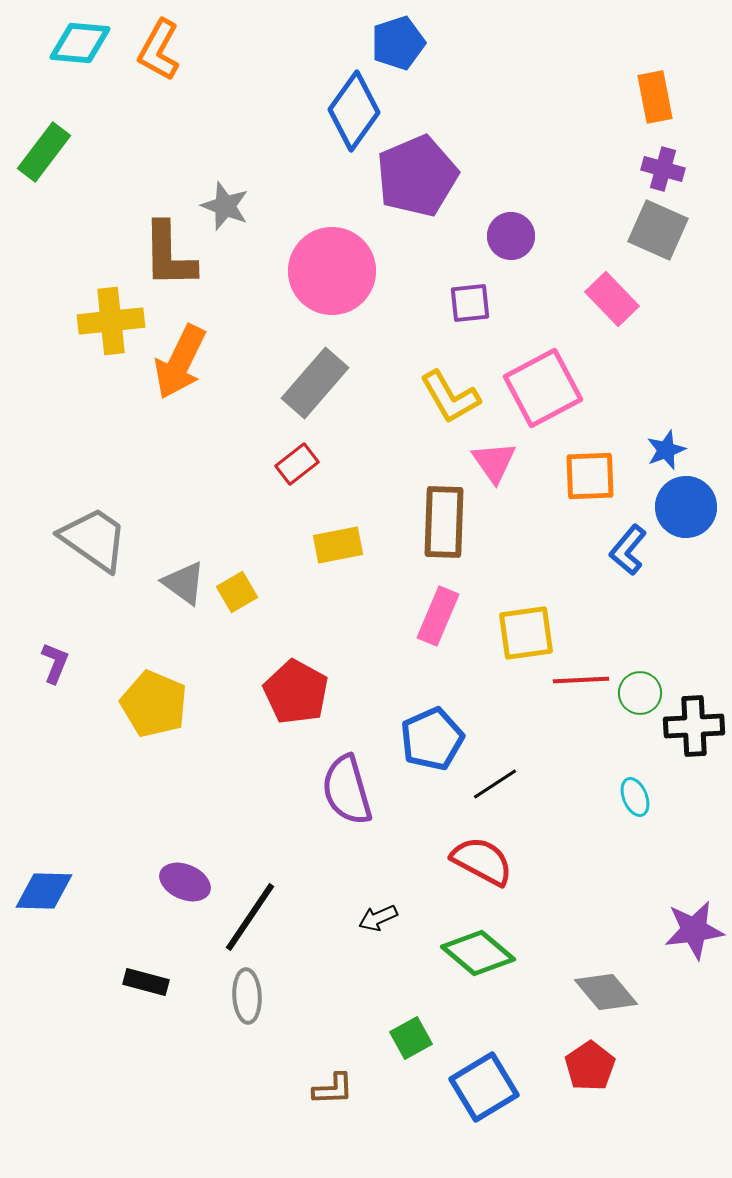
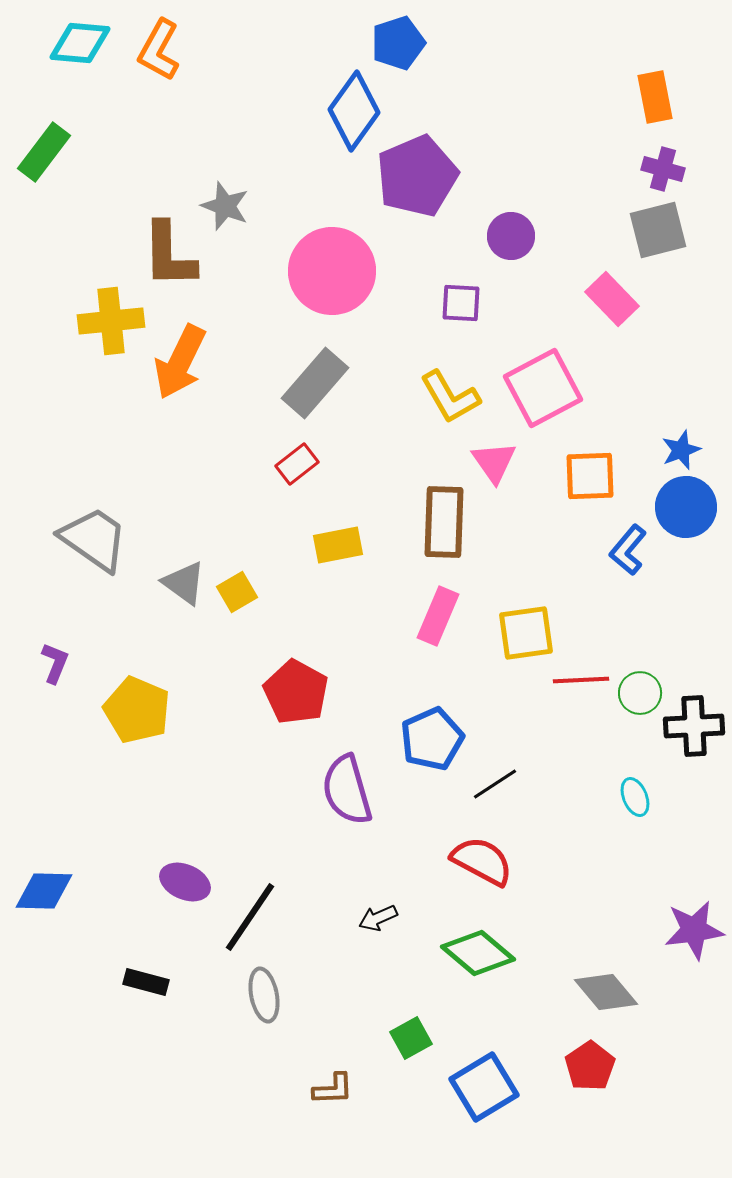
gray square at (658, 230): rotated 38 degrees counterclockwise
purple square at (470, 303): moved 9 px left; rotated 9 degrees clockwise
blue star at (666, 450): moved 15 px right
yellow pentagon at (154, 704): moved 17 px left, 6 px down
gray ellipse at (247, 996): moved 17 px right, 1 px up; rotated 8 degrees counterclockwise
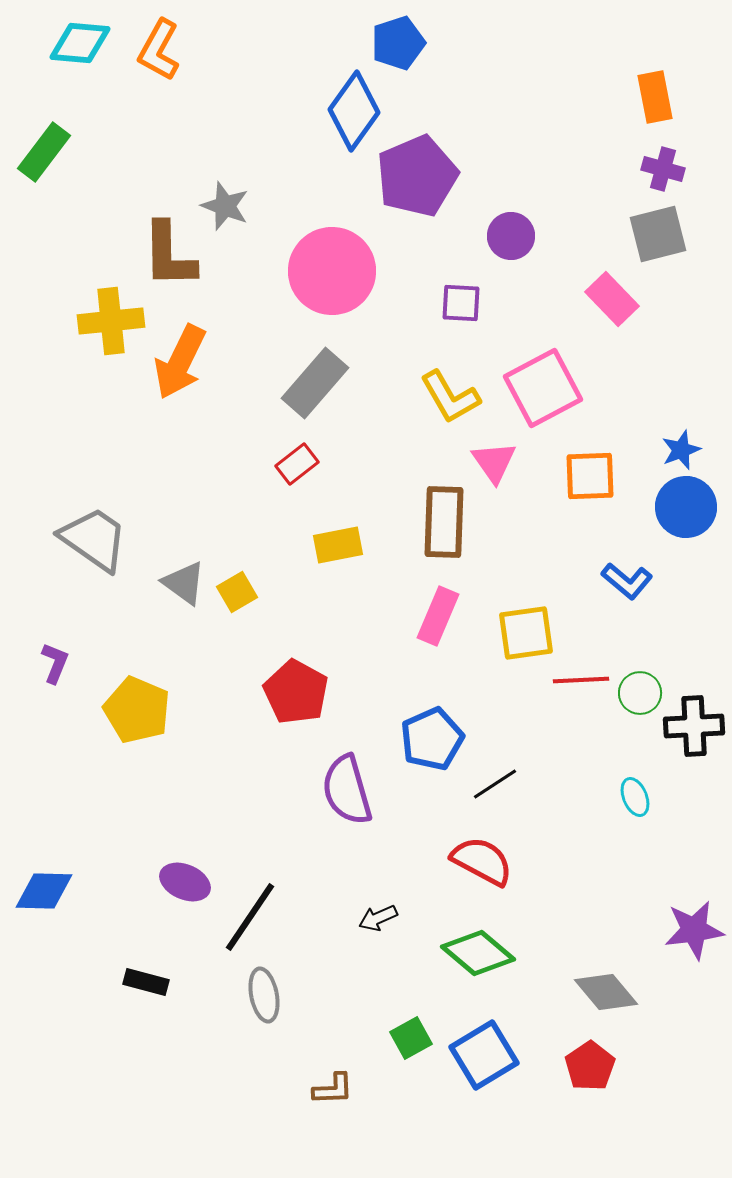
gray square at (658, 230): moved 4 px down
blue L-shape at (628, 550): moved 1 px left, 31 px down; rotated 90 degrees counterclockwise
blue square at (484, 1087): moved 32 px up
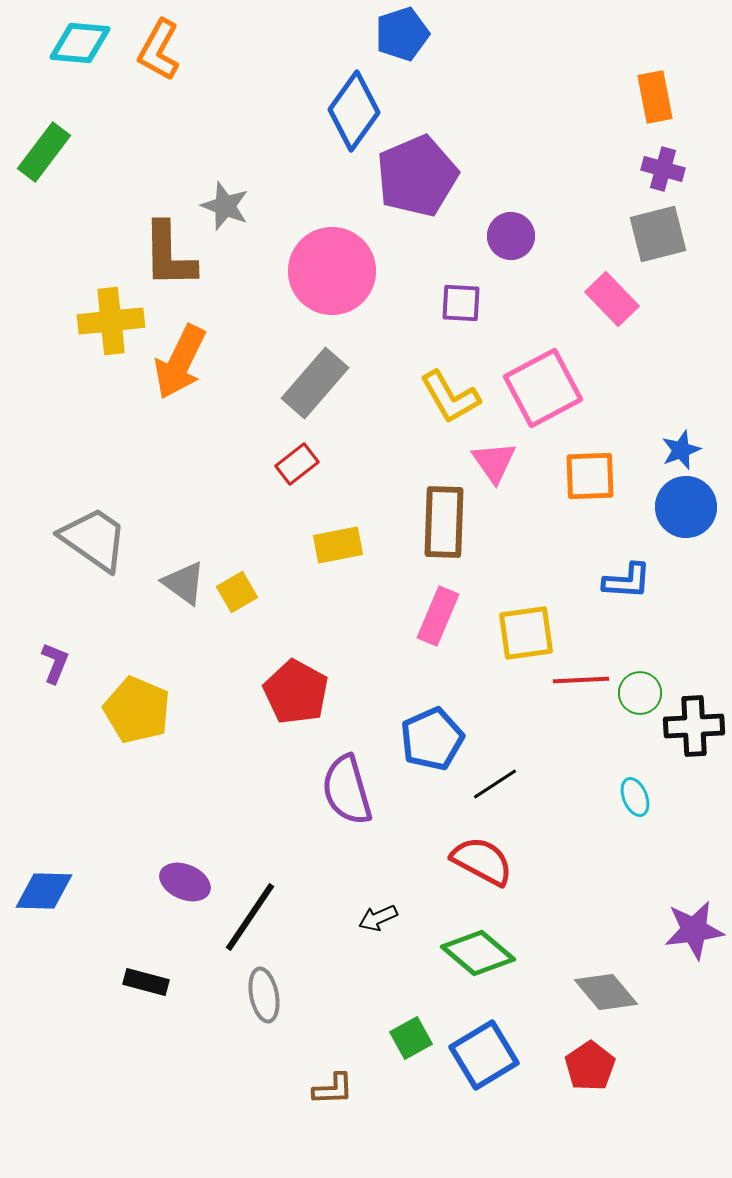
blue pentagon at (398, 43): moved 4 px right, 9 px up
blue L-shape at (627, 581): rotated 36 degrees counterclockwise
